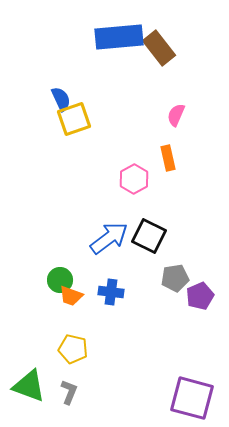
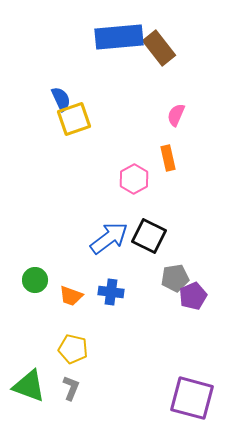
green circle: moved 25 px left
purple pentagon: moved 7 px left
gray L-shape: moved 2 px right, 4 px up
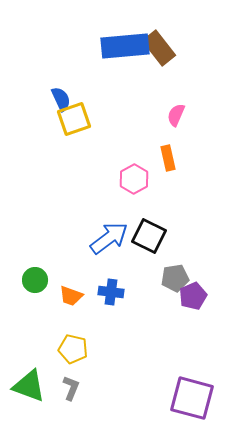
blue rectangle: moved 6 px right, 9 px down
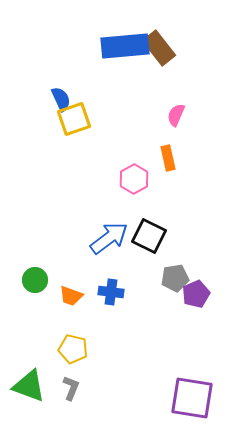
purple pentagon: moved 3 px right, 2 px up
purple square: rotated 6 degrees counterclockwise
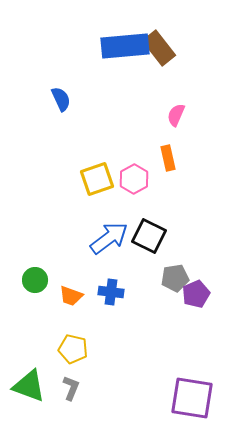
yellow square: moved 23 px right, 60 px down
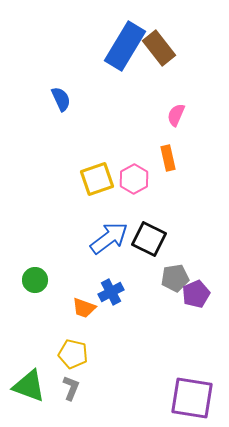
blue rectangle: rotated 54 degrees counterclockwise
black square: moved 3 px down
blue cross: rotated 35 degrees counterclockwise
orange trapezoid: moved 13 px right, 12 px down
yellow pentagon: moved 5 px down
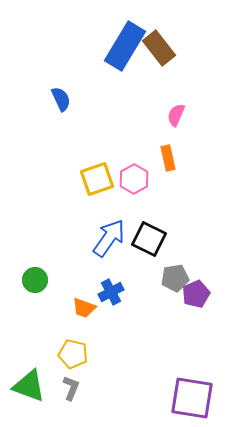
blue arrow: rotated 18 degrees counterclockwise
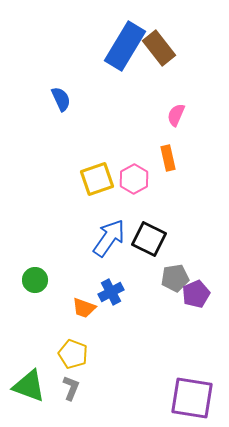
yellow pentagon: rotated 8 degrees clockwise
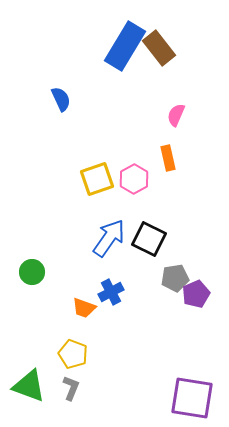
green circle: moved 3 px left, 8 px up
